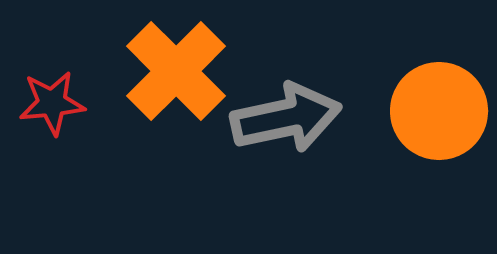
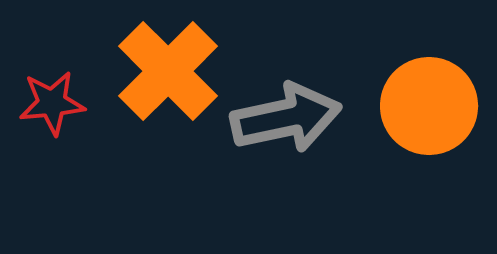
orange cross: moved 8 px left
orange circle: moved 10 px left, 5 px up
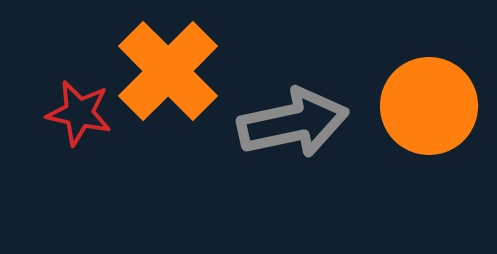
red star: moved 27 px right, 10 px down; rotated 18 degrees clockwise
gray arrow: moved 7 px right, 5 px down
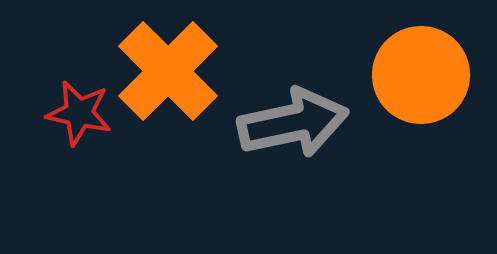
orange circle: moved 8 px left, 31 px up
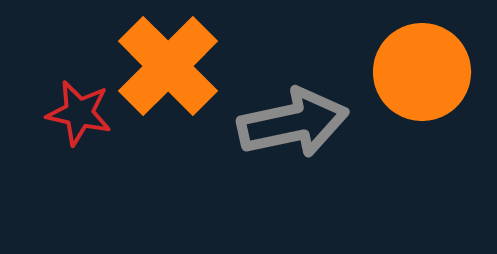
orange cross: moved 5 px up
orange circle: moved 1 px right, 3 px up
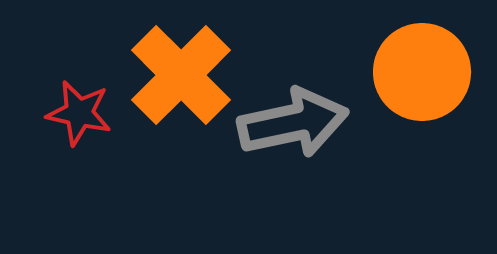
orange cross: moved 13 px right, 9 px down
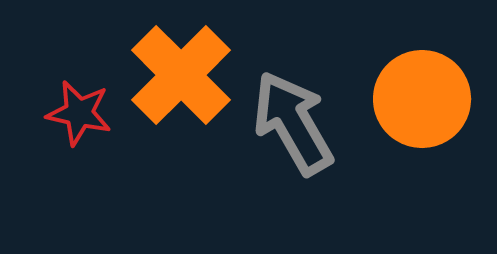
orange circle: moved 27 px down
gray arrow: rotated 108 degrees counterclockwise
